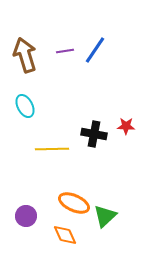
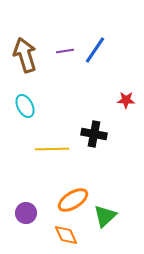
red star: moved 26 px up
orange ellipse: moved 1 px left, 3 px up; rotated 56 degrees counterclockwise
purple circle: moved 3 px up
orange diamond: moved 1 px right
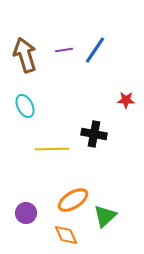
purple line: moved 1 px left, 1 px up
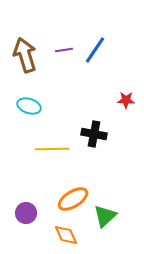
cyan ellipse: moved 4 px right; rotated 45 degrees counterclockwise
orange ellipse: moved 1 px up
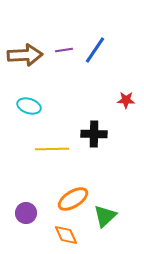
brown arrow: rotated 104 degrees clockwise
black cross: rotated 10 degrees counterclockwise
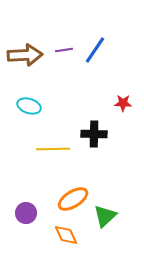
red star: moved 3 px left, 3 px down
yellow line: moved 1 px right
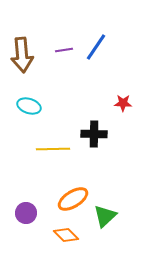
blue line: moved 1 px right, 3 px up
brown arrow: moved 3 px left; rotated 88 degrees clockwise
orange diamond: rotated 20 degrees counterclockwise
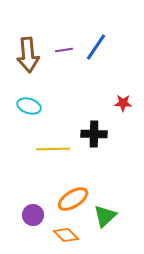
brown arrow: moved 6 px right
purple circle: moved 7 px right, 2 px down
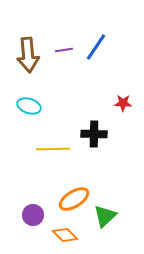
orange ellipse: moved 1 px right
orange diamond: moved 1 px left
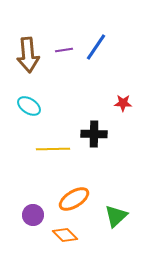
cyan ellipse: rotated 15 degrees clockwise
green triangle: moved 11 px right
